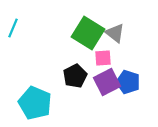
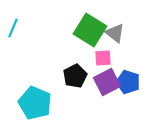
green square: moved 2 px right, 3 px up
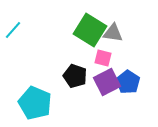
cyan line: moved 2 px down; rotated 18 degrees clockwise
gray triangle: moved 2 px left; rotated 30 degrees counterclockwise
pink square: rotated 18 degrees clockwise
black pentagon: rotated 25 degrees counterclockwise
blue pentagon: rotated 15 degrees clockwise
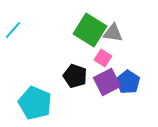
pink square: rotated 18 degrees clockwise
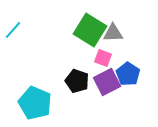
gray triangle: rotated 10 degrees counterclockwise
pink square: rotated 12 degrees counterclockwise
black pentagon: moved 2 px right, 5 px down
blue pentagon: moved 8 px up
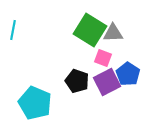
cyan line: rotated 30 degrees counterclockwise
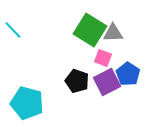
cyan line: rotated 54 degrees counterclockwise
cyan pentagon: moved 8 px left; rotated 8 degrees counterclockwise
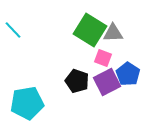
cyan pentagon: rotated 24 degrees counterclockwise
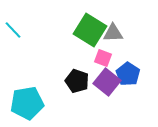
purple square: rotated 24 degrees counterclockwise
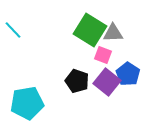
pink square: moved 3 px up
